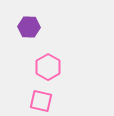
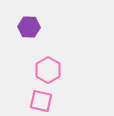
pink hexagon: moved 3 px down
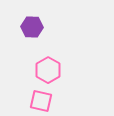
purple hexagon: moved 3 px right
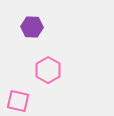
pink square: moved 23 px left
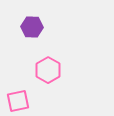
pink square: rotated 25 degrees counterclockwise
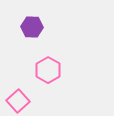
pink square: rotated 30 degrees counterclockwise
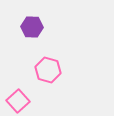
pink hexagon: rotated 15 degrees counterclockwise
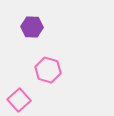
pink square: moved 1 px right, 1 px up
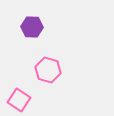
pink square: rotated 15 degrees counterclockwise
